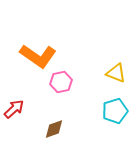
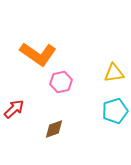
orange L-shape: moved 2 px up
yellow triangle: moved 2 px left; rotated 30 degrees counterclockwise
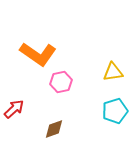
yellow triangle: moved 1 px left, 1 px up
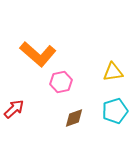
orange L-shape: rotated 6 degrees clockwise
brown diamond: moved 20 px right, 11 px up
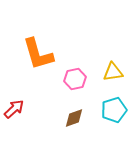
orange L-shape: rotated 33 degrees clockwise
pink hexagon: moved 14 px right, 3 px up
cyan pentagon: moved 1 px left, 1 px up
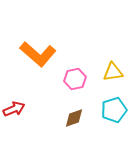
orange L-shape: rotated 33 degrees counterclockwise
red arrow: rotated 20 degrees clockwise
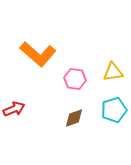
pink hexagon: rotated 20 degrees clockwise
